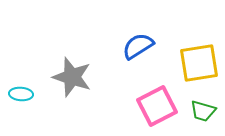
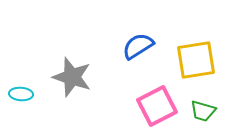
yellow square: moved 3 px left, 3 px up
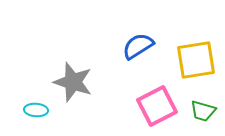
gray star: moved 1 px right, 5 px down
cyan ellipse: moved 15 px right, 16 px down
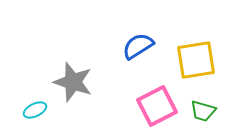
cyan ellipse: moved 1 px left; rotated 30 degrees counterclockwise
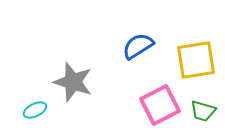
pink square: moved 3 px right, 1 px up
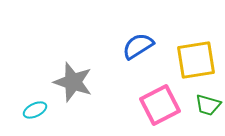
green trapezoid: moved 5 px right, 6 px up
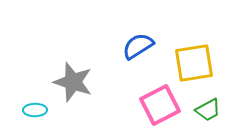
yellow square: moved 2 px left, 3 px down
green trapezoid: moved 5 px down; rotated 44 degrees counterclockwise
cyan ellipse: rotated 25 degrees clockwise
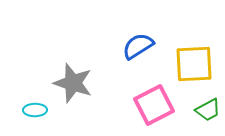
yellow square: moved 1 px down; rotated 6 degrees clockwise
gray star: moved 1 px down
pink square: moved 6 px left
